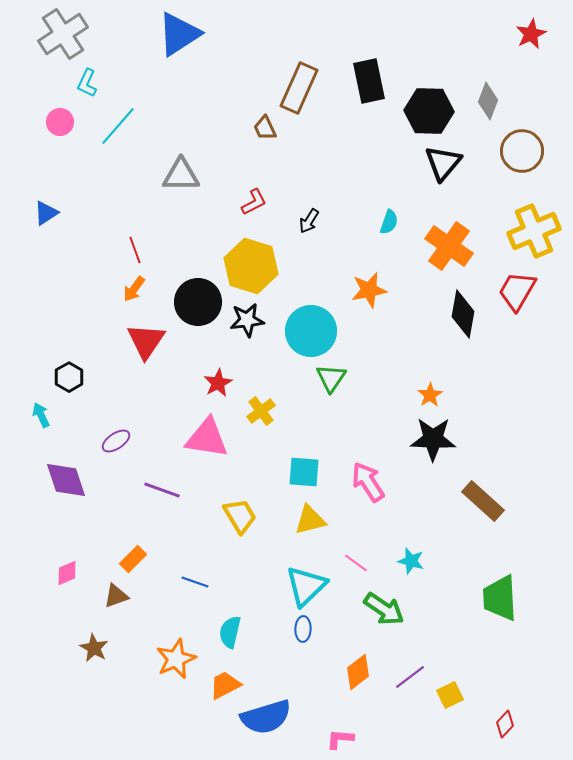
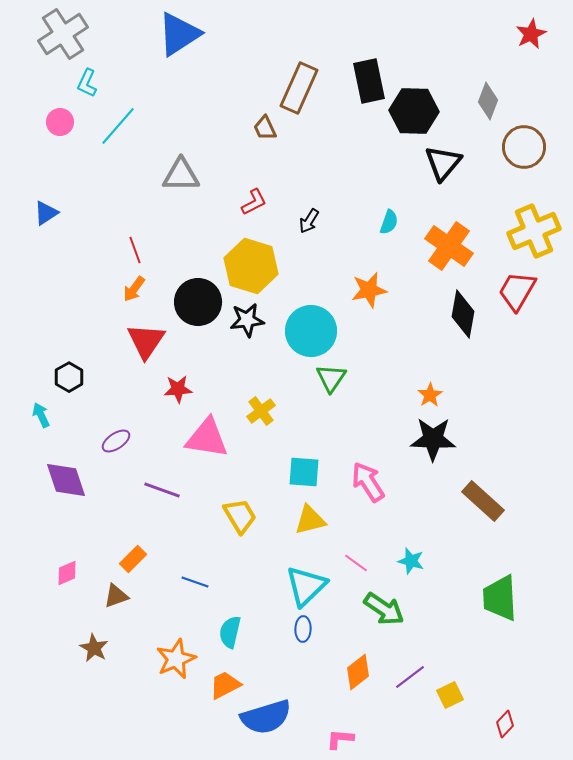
black hexagon at (429, 111): moved 15 px left
brown circle at (522, 151): moved 2 px right, 4 px up
red star at (218, 383): moved 40 px left, 6 px down; rotated 24 degrees clockwise
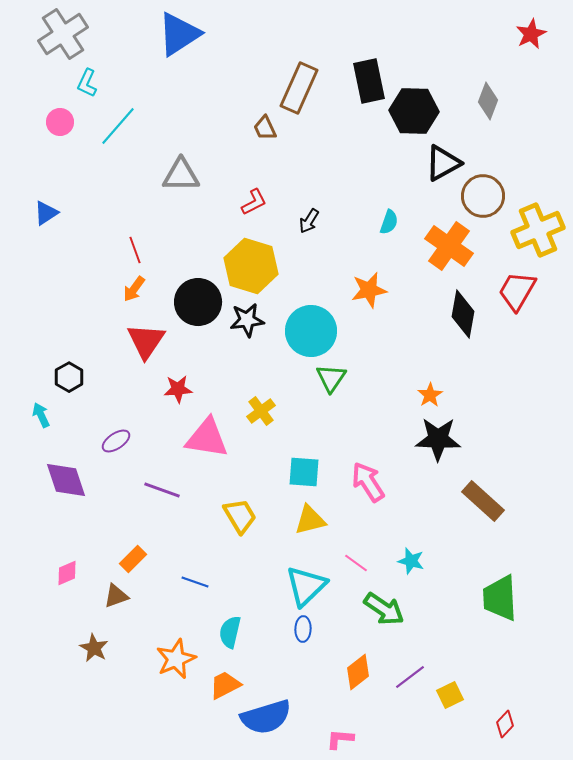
brown circle at (524, 147): moved 41 px left, 49 px down
black triangle at (443, 163): rotated 21 degrees clockwise
yellow cross at (534, 231): moved 4 px right, 1 px up
black star at (433, 439): moved 5 px right
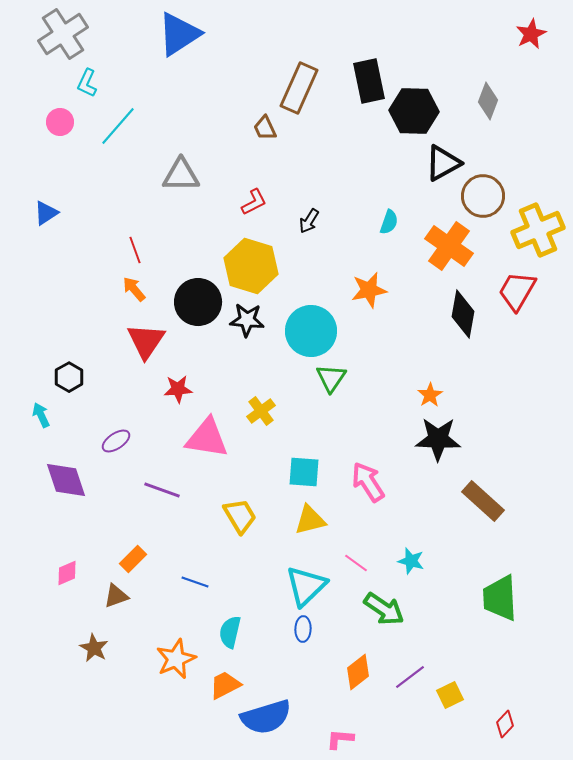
orange arrow at (134, 289): rotated 104 degrees clockwise
black star at (247, 320): rotated 12 degrees clockwise
